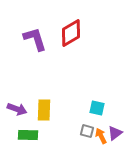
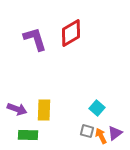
cyan square: rotated 28 degrees clockwise
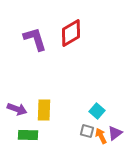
cyan square: moved 3 px down
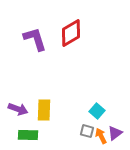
purple arrow: moved 1 px right
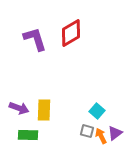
purple arrow: moved 1 px right, 1 px up
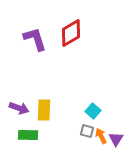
cyan square: moved 4 px left
purple triangle: moved 1 px right, 6 px down; rotated 21 degrees counterclockwise
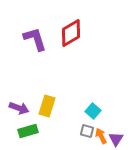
yellow rectangle: moved 3 px right, 4 px up; rotated 15 degrees clockwise
green rectangle: moved 4 px up; rotated 18 degrees counterclockwise
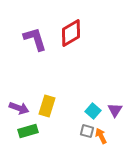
purple triangle: moved 1 px left, 29 px up
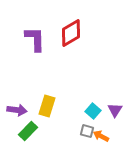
purple L-shape: rotated 16 degrees clockwise
purple arrow: moved 2 px left, 2 px down; rotated 12 degrees counterclockwise
green rectangle: rotated 30 degrees counterclockwise
orange arrow: rotated 35 degrees counterclockwise
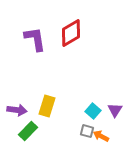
purple L-shape: rotated 8 degrees counterclockwise
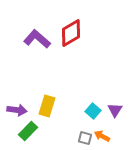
purple L-shape: moved 2 px right; rotated 40 degrees counterclockwise
gray square: moved 2 px left, 7 px down
orange arrow: moved 1 px right
